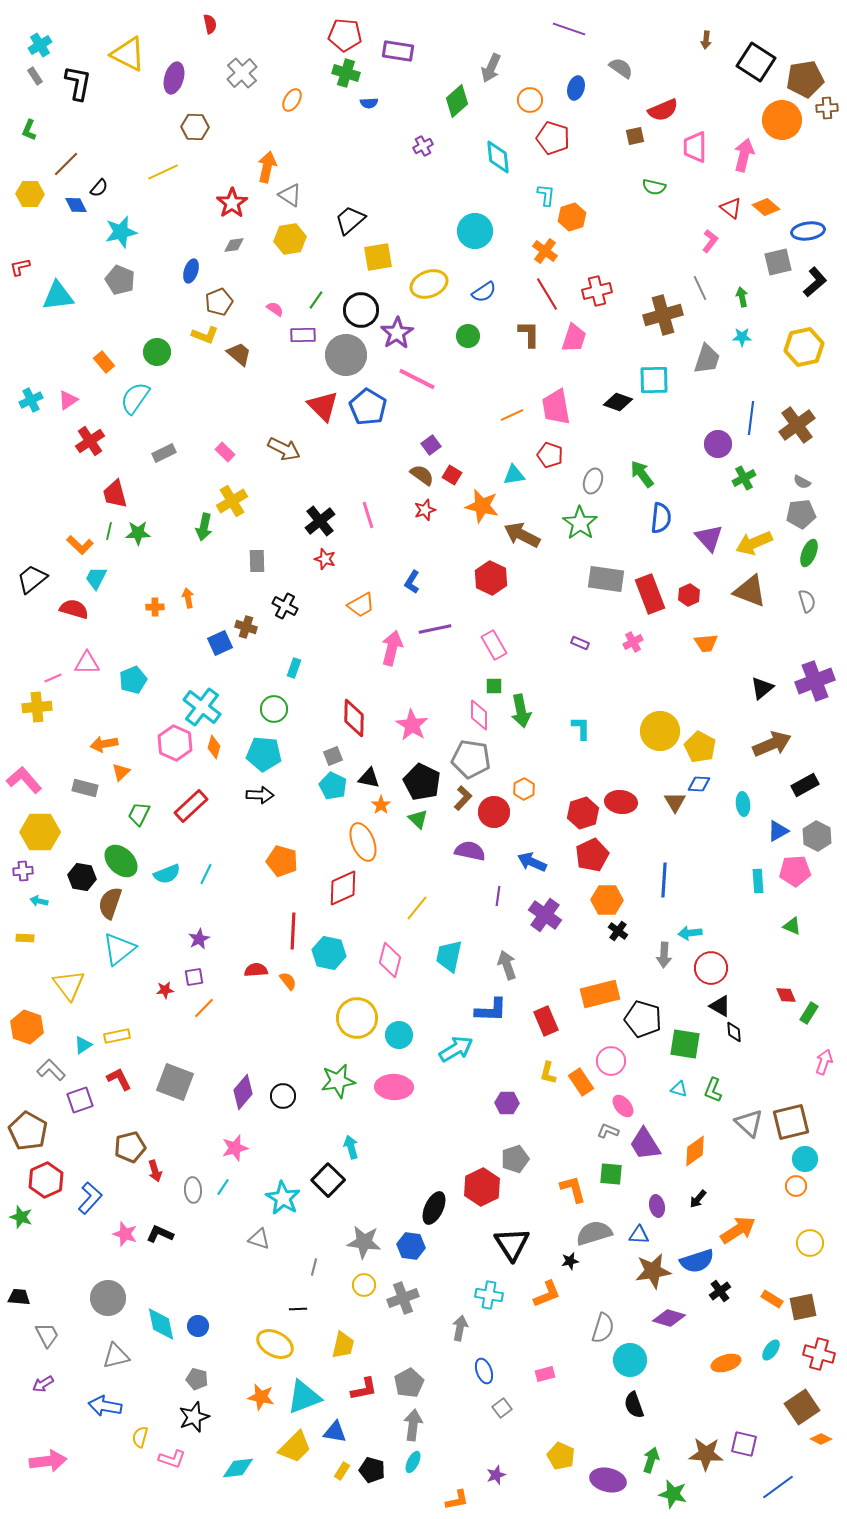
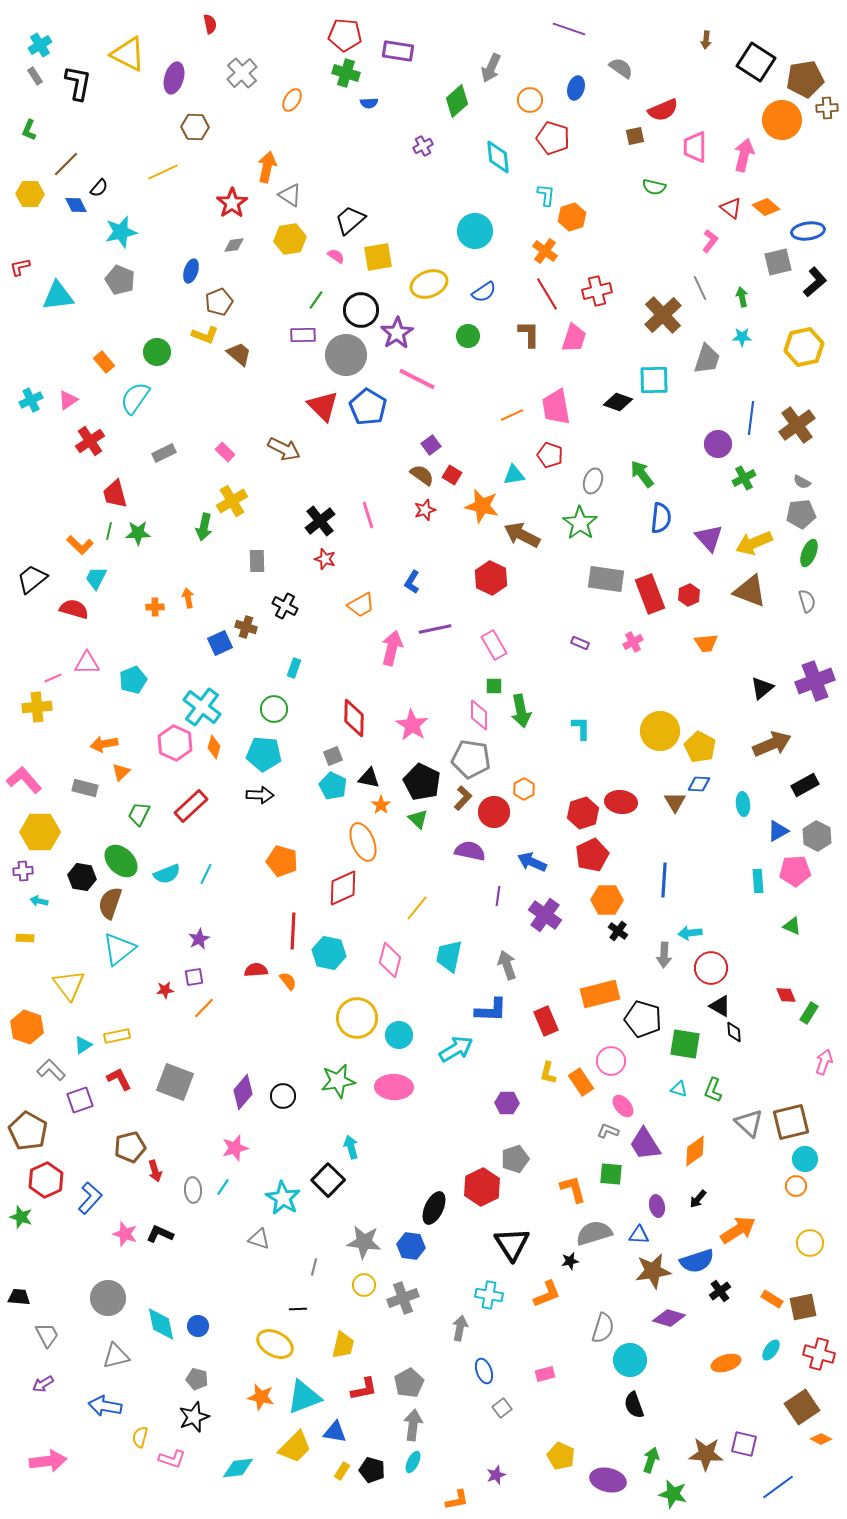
pink semicircle at (275, 309): moved 61 px right, 53 px up
brown cross at (663, 315): rotated 27 degrees counterclockwise
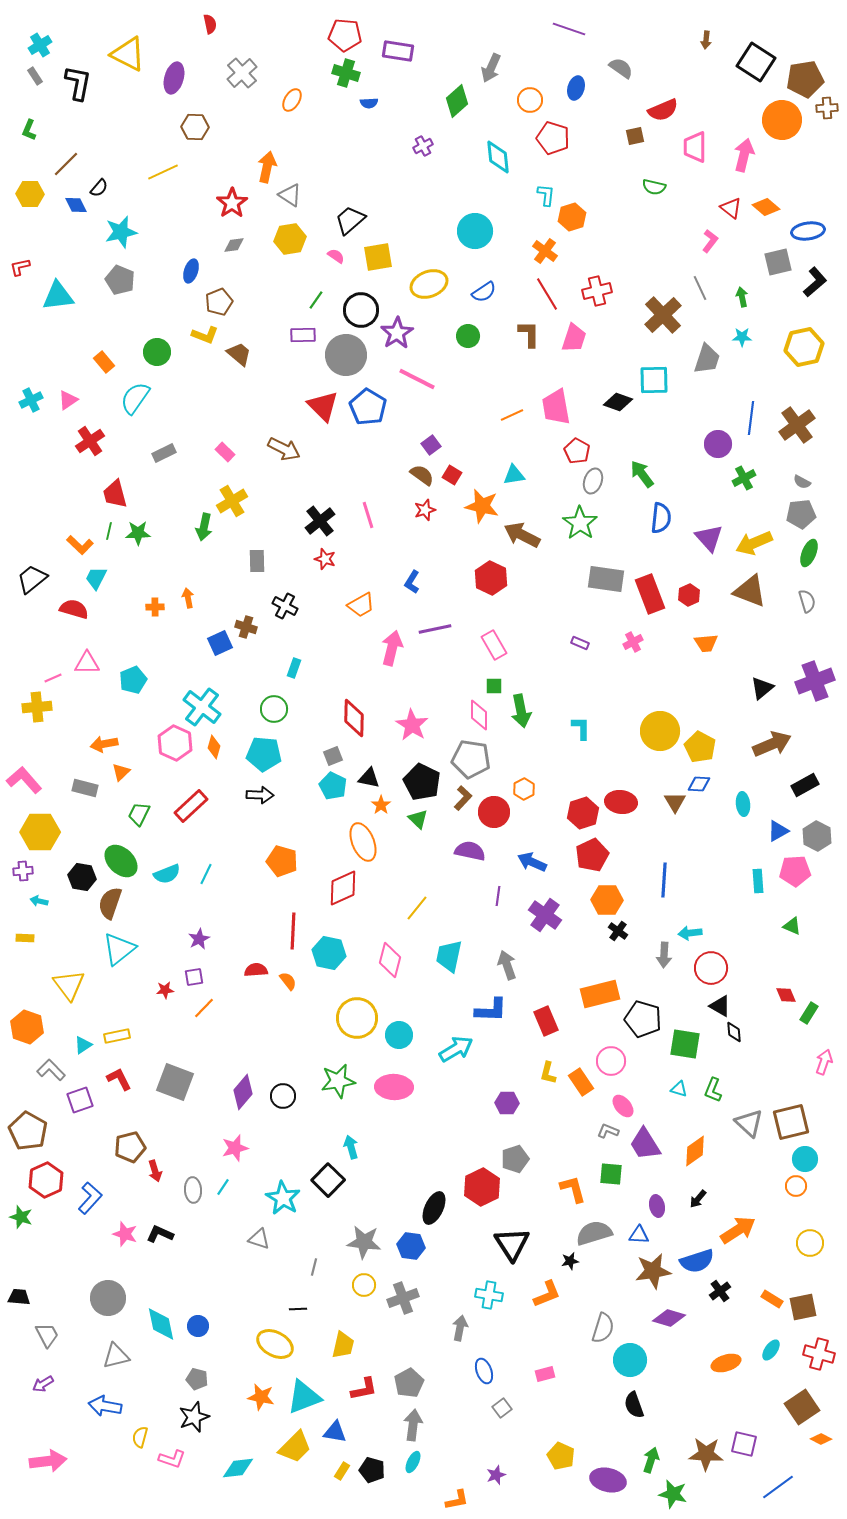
red pentagon at (550, 455): moved 27 px right, 4 px up; rotated 10 degrees clockwise
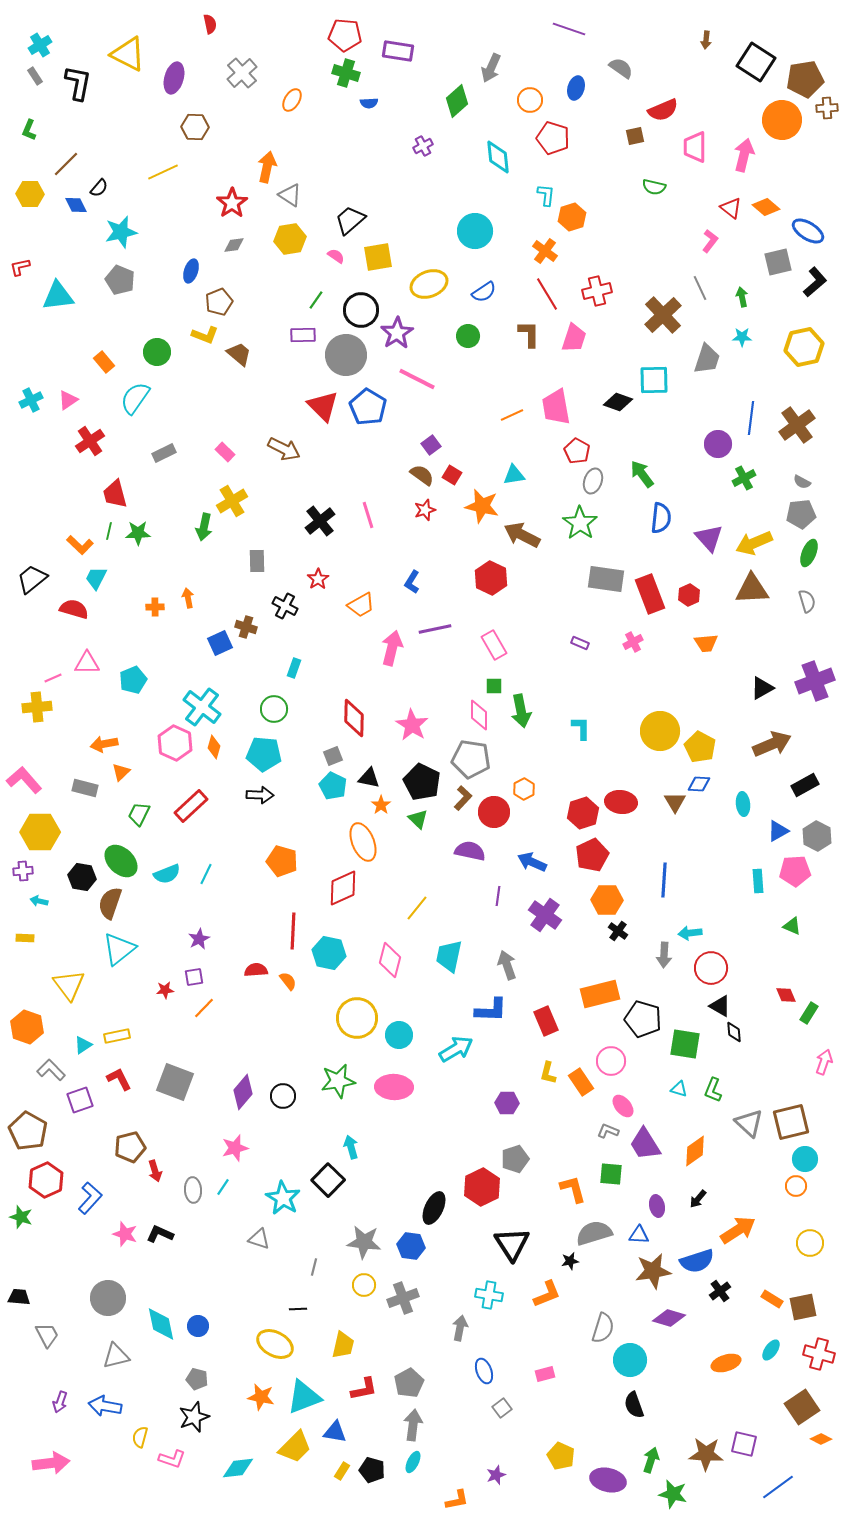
blue ellipse at (808, 231): rotated 40 degrees clockwise
red star at (325, 559): moved 7 px left, 20 px down; rotated 20 degrees clockwise
brown triangle at (750, 591): moved 2 px right, 2 px up; rotated 24 degrees counterclockwise
black triangle at (762, 688): rotated 10 degrees clockwise
purple arrow at (43, 1384): moved 17 px right, 18 px down; rotated 40 degrees counterclockwise
pink arrow at (48, 1461): moved 3 px right, 2 px down
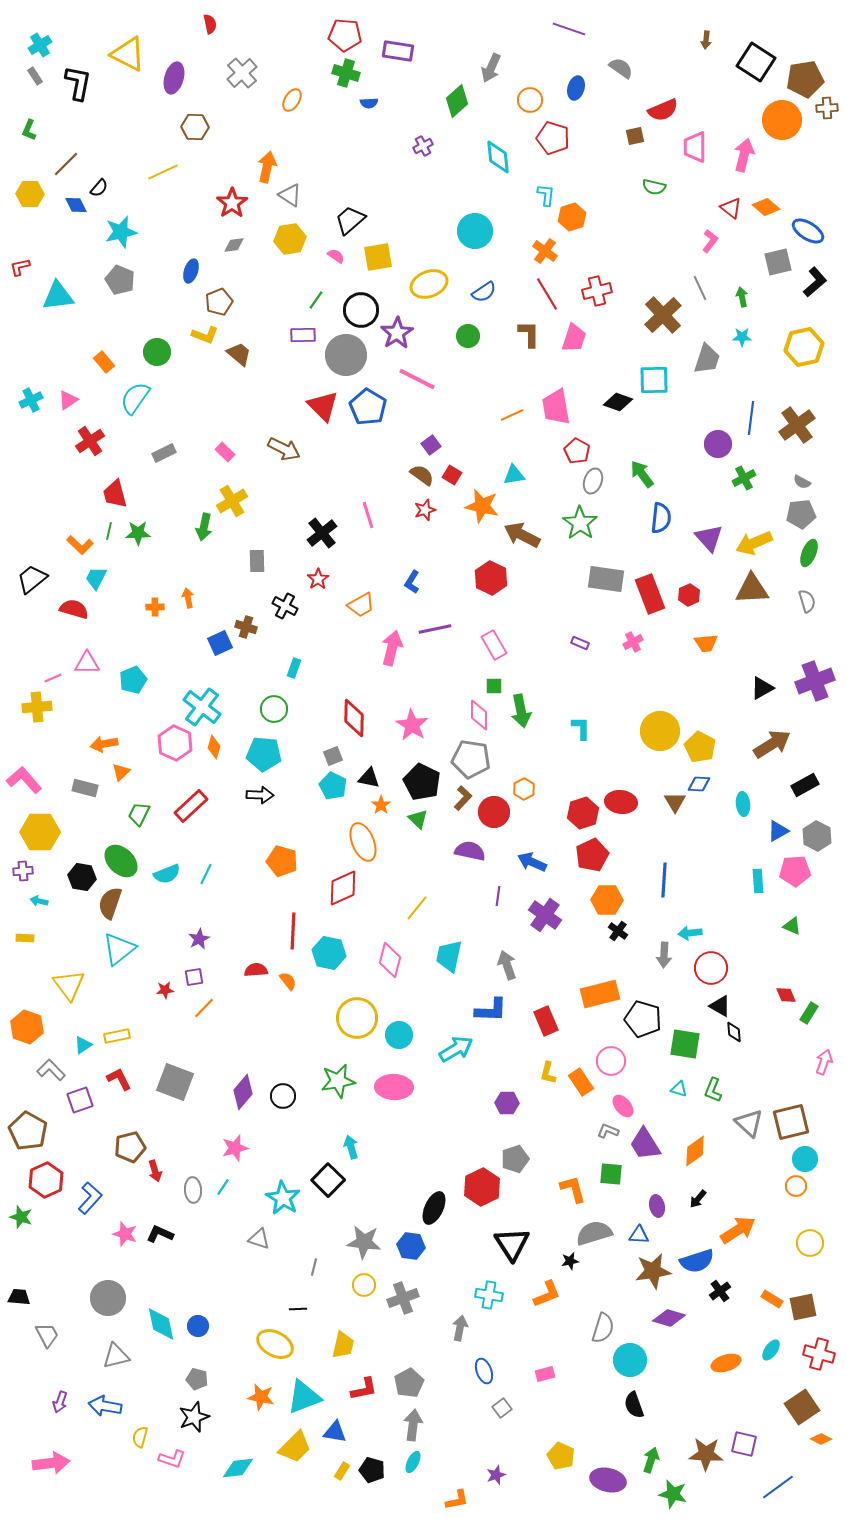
black cross at (320, 521): moved 2 px right, 12 px down
brown arrow at (772, 744): rotated 9 degrees counterclockwise
